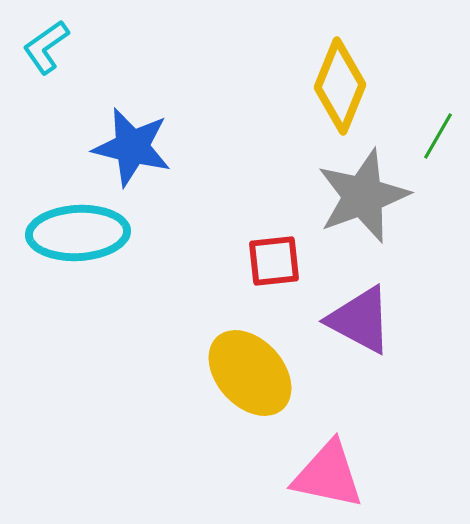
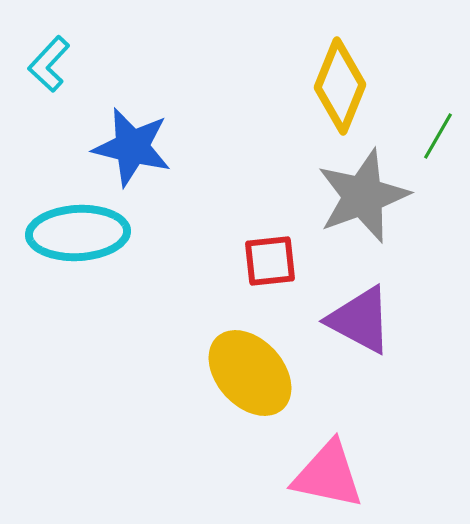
cyan L-shape: moved 3 px right, 17 px down; rotated 12 degrees counterclockwise
red square: moved 4 px left
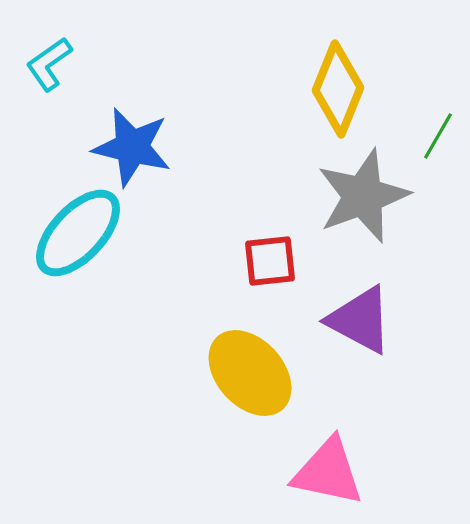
cyan L-shape: rotated 12 degrees clockwise
yellow diamond: moved 2 px left, 3 px down
cyan ellipse: rotated 44 degrees counterclockwise
pink triangle: moved 3 px up
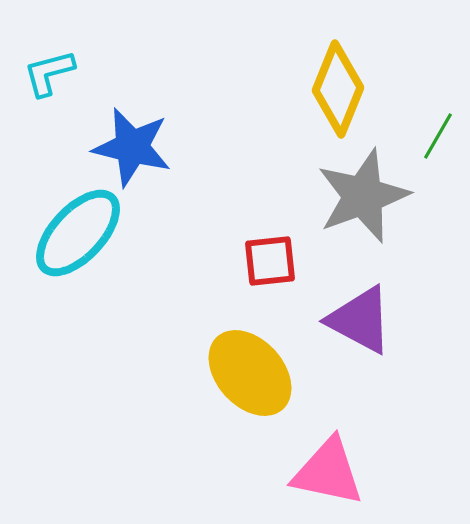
cyan L-shape: moved 9 px down; rotated 20 degrees clockwise
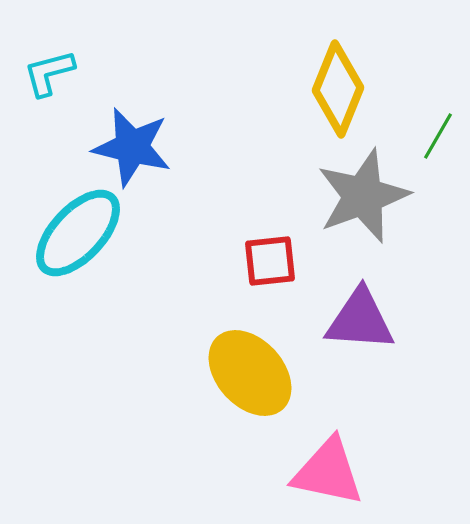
purple triangle: rotated 24 degrees counterclockwise
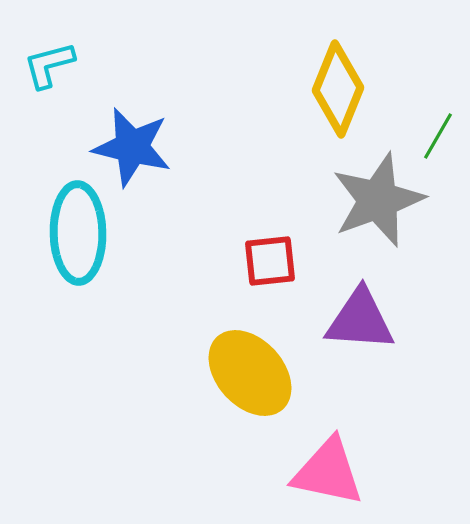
cyan L-shape: moved 8 px up
gray star: moved 15 px right, 4 px down
cyan ellipse: rotated 44 degrees counterclockwise
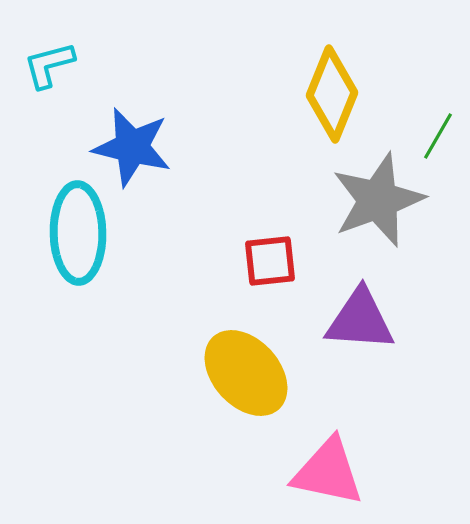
yellow diamond: moved 6 px left, 5 px down
yellow ellipse: moved 4 px left
